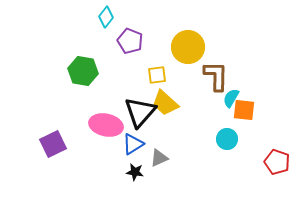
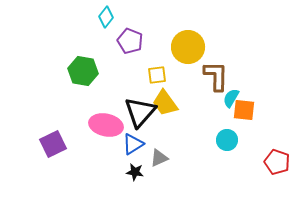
yellow trapezoid: rotated 12 degrees clockwise
cyan circle: moved 1 px down
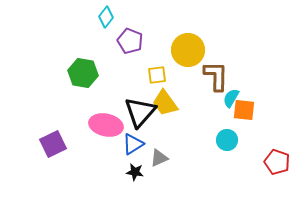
yellow circle: moved 3 px down
green hexagon: moved 2 px down
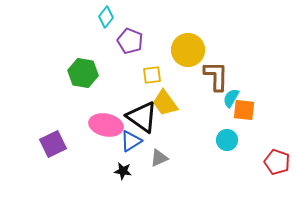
yellow square: moved 5 px left
black triangle: moved 2 px right, 5 px down; rotated 36 degrees counterclockwise
blue triangle: moved 2 px left, 3 px up
black star: moved 12 px left, 1 px up
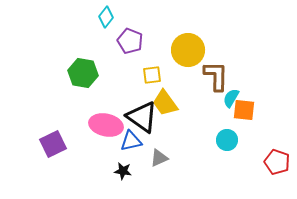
blue triangle: rotated 20 degrees clockwise
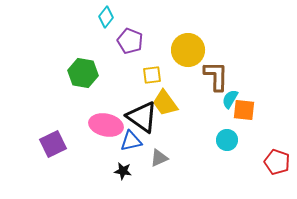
cyan semicircle: moved 1 px left, 1 px down
